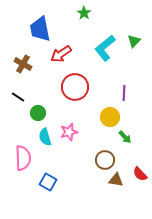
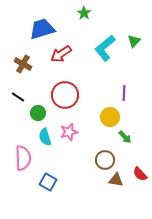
blue trapezoid: moved 2 px right; rotated 84 degrees clockwise
red circle: moved 10 px left, 8 px down
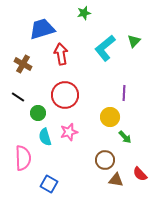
green star: rotated 24 degrees clockwise
red arrow: rotated 115 degrees clockwise
blue square: moved 1 px right, 2 px down
